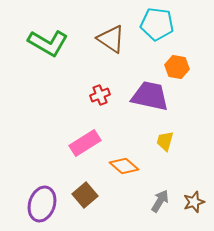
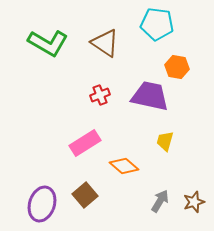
brown triangle: moved 6 px left, 4 px down
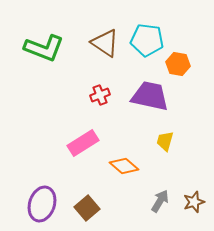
cyan pentagon: moved 10 px left, 16 px down
green L-shape: moved 4 px left, 5 px down; rotated 9 degrees counterclockwise
orange hexagon: moved 1 px right, 3 px up
pink rectangle: moved 2 px left
brown square: moved 2 px right, 13 px down
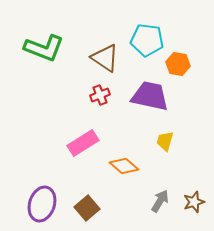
brown triangle: moved 15 px down
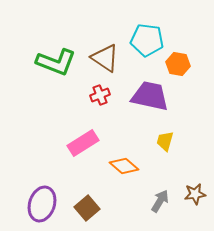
green L-shape: moved 12 px right, 14 px down
brown star: moved 1 px right, 8 px up; rotated 10 degrees clockwise
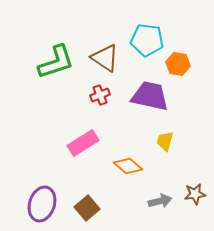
green L-shape: rotated 39 degrees counterclockwise
orange diamond: moved 4 px right
gray arrow: rotated 45 degrees clockwise
